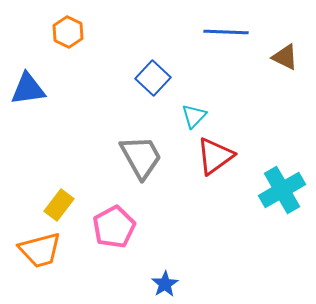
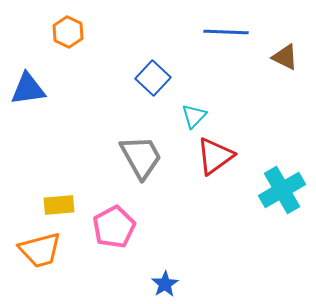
yellow rectangle: rotated 48 degrees clockwise
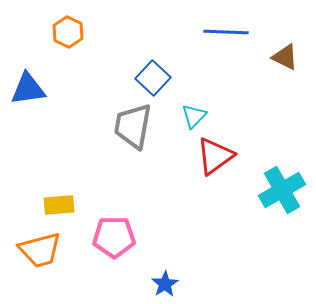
gray trapezoid: moved 8 px left, 31 px up; rotated 141 degrees counterclockwise
pink pentagon: moved 10 px down; rotated 27 degrees clockwise
